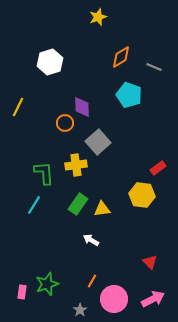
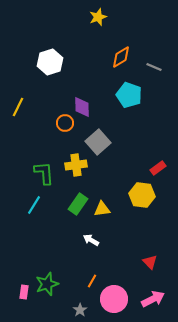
pink rectangle: moved 2 px right
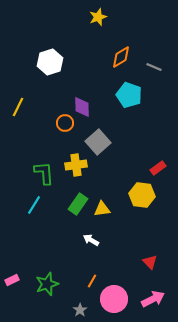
pink rectangle: moved 12 px left, 12 px up; rotated 56 degrees clockwise
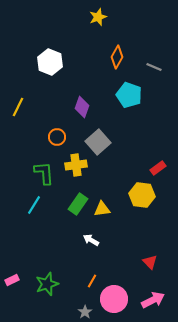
orange diamond: moved 4 px left; rotated 30 degrees counterclockwise
white hexagon: rotated 20 degrees counterclockwise
purple diamond: rotated 20 degrees clockwise
orange circle: moved 8 px left, 14 px down
pink arrow: moved 1 px down
gray star: moved 5 px right, 2 px down
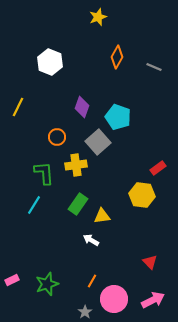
cyan pentagon: moved 11 px left, 22 px down
yellow triangle: moved 7 px down
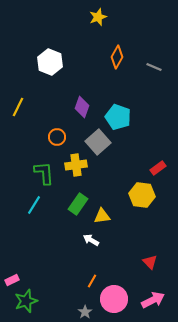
green star: moved 21 px left, 17 px down
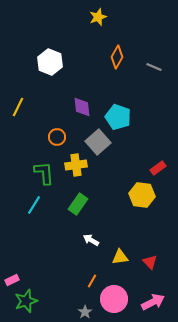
purple diamond: rotated 25 degrees counterclockwise
yellow triangle: moved 18 px right, 41 px down
pink arrow: moved 2 px down
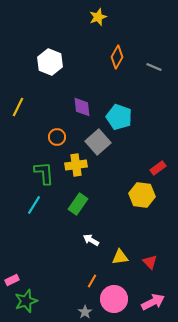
cyan pentagon: moved 1 px right
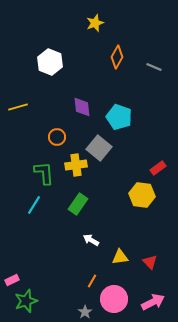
yellow star: moved 3 px left, 6 px down
yellow line: rotated 48 degrees clockwise
gray square: moved 1 px right, 6 px down; rotated 10 degrees counterclockwise
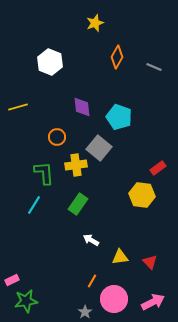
green star: rotated 10 degrees clockwise
